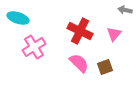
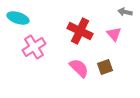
gray arrow: moved 2 px down
pink triangle: rotated 21 degrees counterclockwise
pink semicircle: moved 5 px down
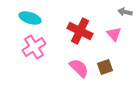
cyan ellipse: moved 12 px right
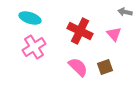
pink semicircle: moved 1 px left, 1 px up
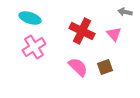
red cross: moved 2 px right
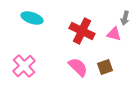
gray arrow: moved 6 px down; rotated 88 degrees counterclockwise
cyan ellipse: moved 2 px right
pink triangle: rotated 35 degrees counterclockwise
pink cross: moved 10 px left, 19 px down; rotated 10 degrees counterclockwise
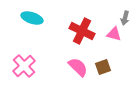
brown square: moved 2 px left
